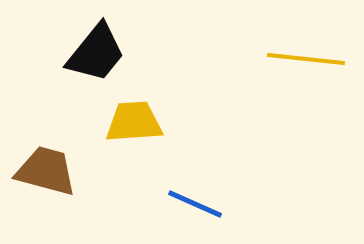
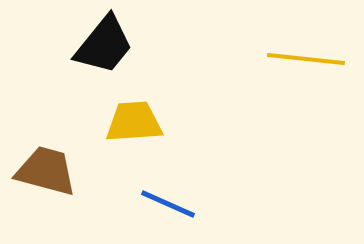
black trapezoid: moved 8 px right, 8 px up
blue line: moved 27 px left
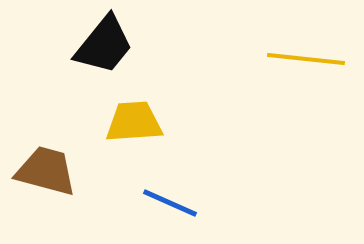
blue line: moved 2 px right, 1 px up
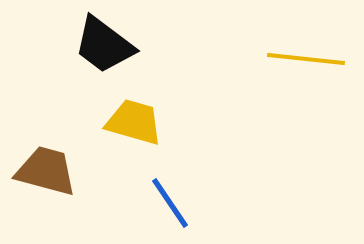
black trapezoid: rotated 88 degrees clockwise
yellow trapezoid: rotated 20 degrees clockwise
blue line: rotated 32 degrees clockwise
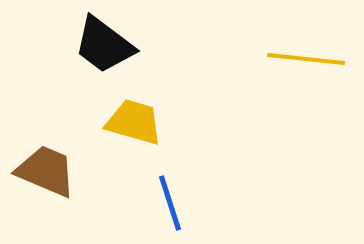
brown trapezoid: rotated 8 degrees clockwise
blue line: rotated 16 degrees clockwise
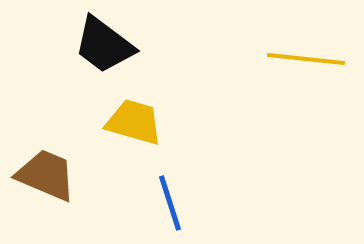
brown trapezoid: moved 4 px down
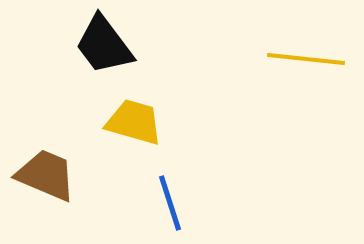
black trapezoid: rotated 16 degrees clockwise
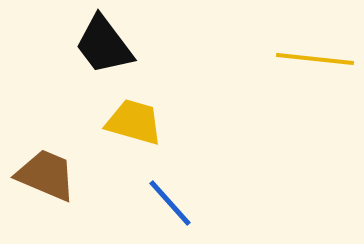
yellow line: moved 9 px right
blue line: rotated 24 degrees counterclockwise
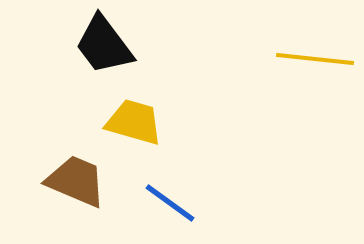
brown trapezoid: moved 30 px right, 6 px down
blue line: rotated 12 degrees counterclockwise
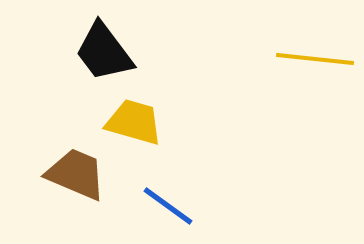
black trapezoid: moved 7 px down
brown trapezoid: moved 7 px up
blue line: moved 2 px left, 3 px down
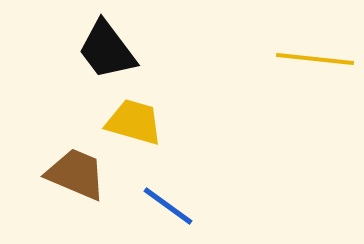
black trapezoid: moved 3 px right, 2 px up
